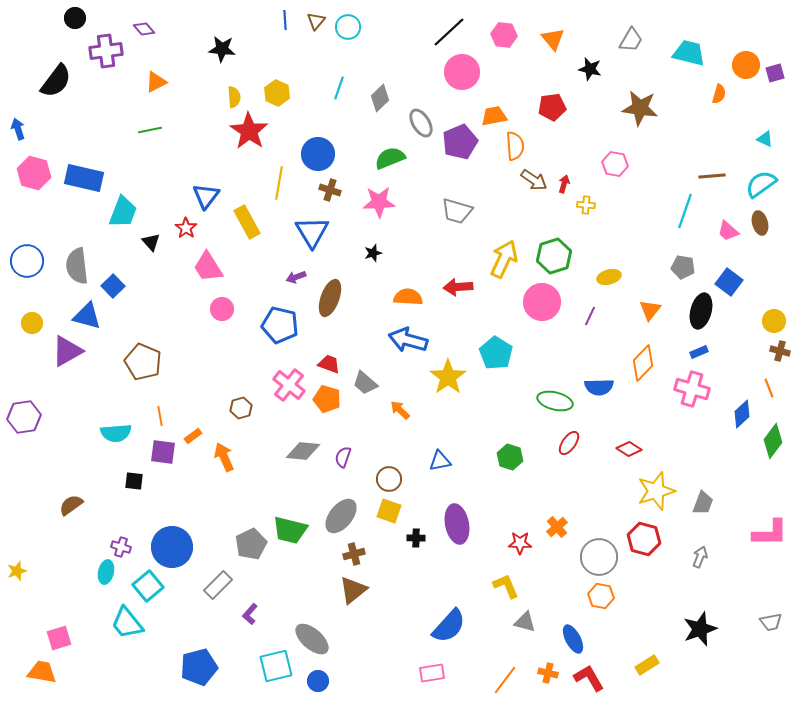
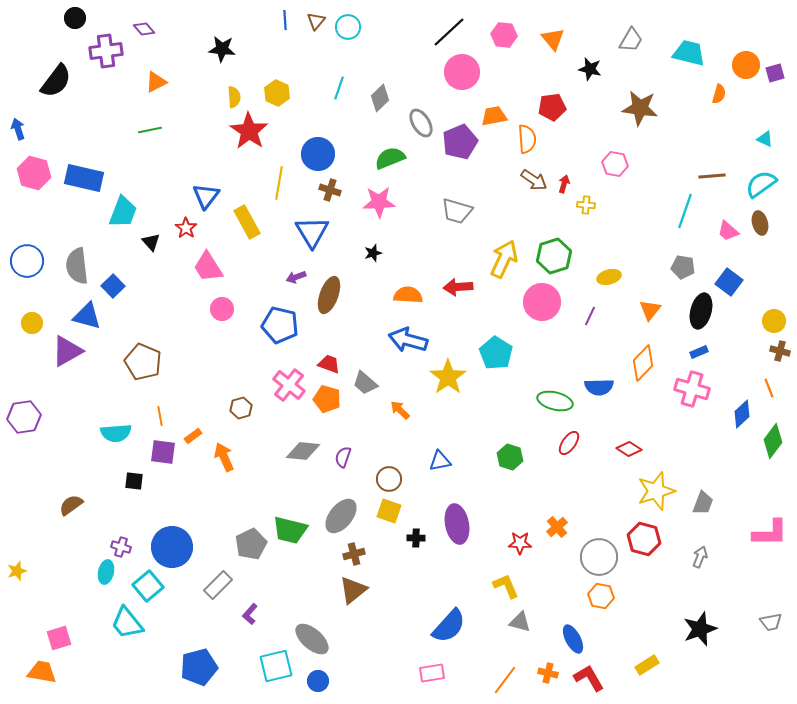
orange semicircle at (515, 146): moved 12 px right, 7 px up
orange semicircle at (408, 297): moved 2 px up
brown ellipse at (330, 298): moved 1 px left, 3 px up
gray triangle at (525, 622): moved 5 px left
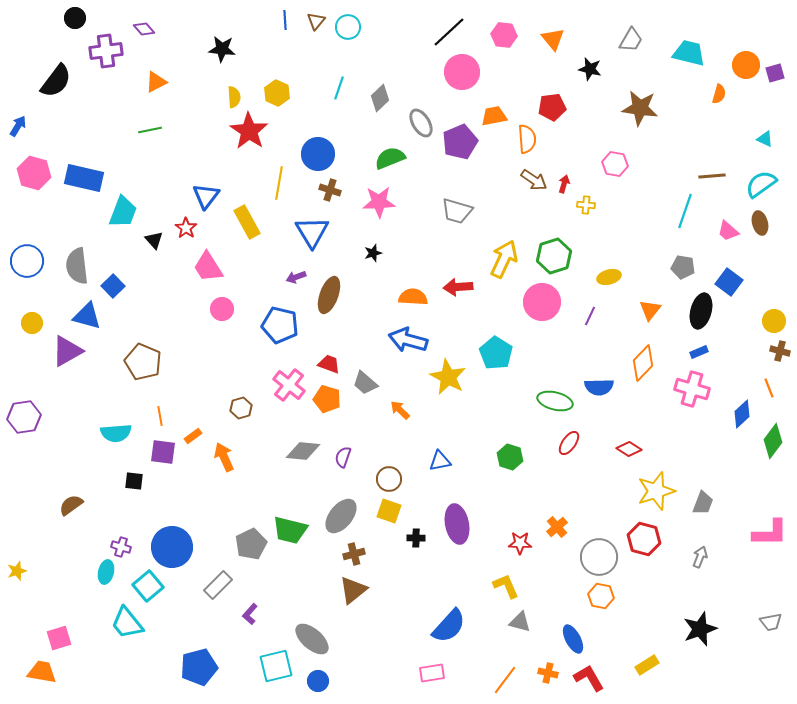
blue arrow at (18, 129): moved 3 px up; rotated 50 degrees clockwise
black triangle at (151, 242): moved 3 px right, 2 px up
orange semicircle at (408, 295): moved 5 px right, 2 px down
yellow star at (448, 377): rotated 9 degrees counterclockwise
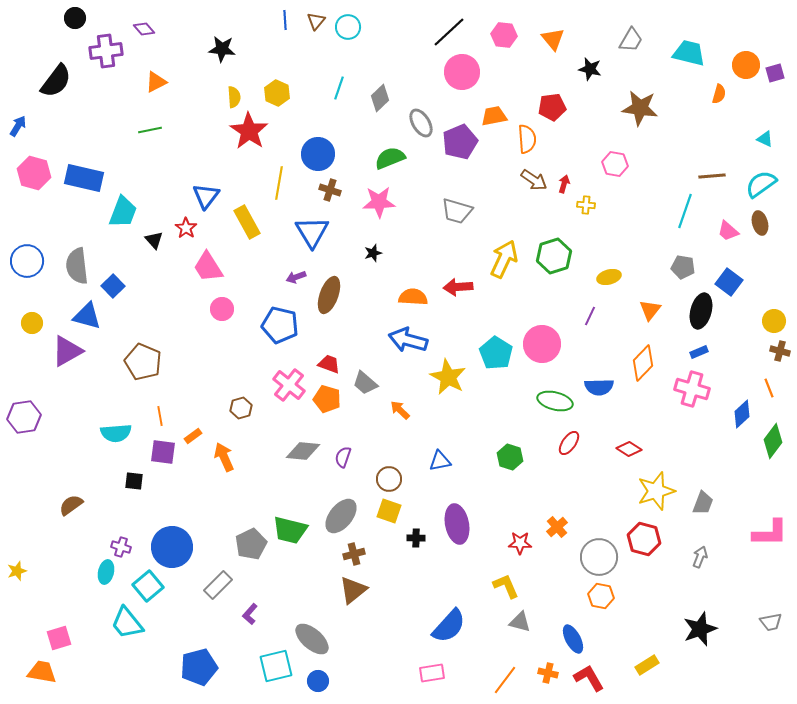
pink circle at (542, 302): moved 42 px down
